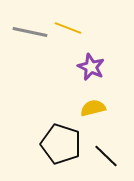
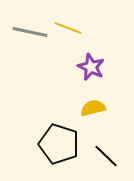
black pentagon: moved 2 px left
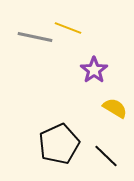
gray line: moved 5 px right, 5 px down
purple star: moved 3 px right, 3 px down; rotated 12 degrees clockwise
yellow semicircle: moved 22 px right; rotated 45 degrees clockwise
black pentagon: rotated 30 degrees clockwise
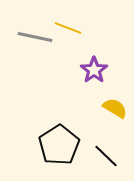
black pentagon: moved 1 px down; rotated 9 degrees counterclockwise
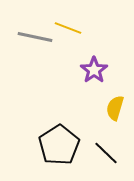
yellow semicircle: rotated 105 degrees counterclockwise
black line: moved 3 px up
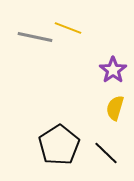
purple star: moved 19 px right
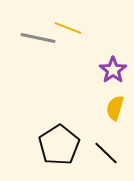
gray line: moved 3 px right, 1 px down
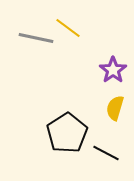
yellow line: rotated 16 degrees clockwise
gray line: moved 2 px left
black pentagon: moved 8 px right, 12 px up
black line: rotated 16 degrees counterclockwise
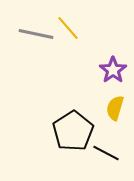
yellow line: rotated 12 degrees clockwise
gray line: moved 4 px up
black pentagon: moved 6 px right, 2 px up
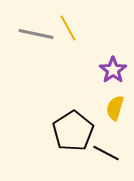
yellow line: rotated 12 degrees clockwise
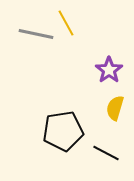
yellow line: moved 2 px left, 5 px up
purple star: moved 4 px left
black pentagon: moved 10 px left; rotated 24 degrees clockwise
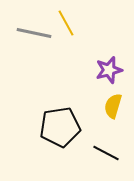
gray line: moved 2 px left, 1 px up
purple star: rotated 20 degrees clockwise
yellow semicircle: moved 2 px left, 2 px up
black pentagon: moved 3 px left, 4 px up
